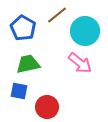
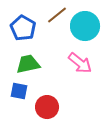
cyan circle: moved 5 px up
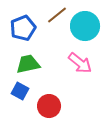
blue pentagon: rotated 20 degrees clockwise
blue square: moved 1 px right; rotated 18 degrees clockwise
red circle: moved 2 px right, 1 px up
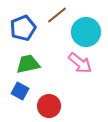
cyan circle: moved 1 px right, 6 px down
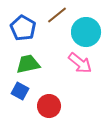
blue pentagon: rotated 20 degrees counterclockwise
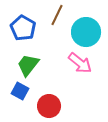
brown line: rotated 25 degrees counterclockwise
green trapezoid: moved 1 px down; rotated 40 degrees counterclockwise
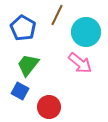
red circle: moved 1 px down
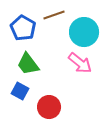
brown line: moved 3 px left; rotated 45 degrees clockwise
cyan circle: moved 2 px left
green trapezoid: moved 1 px up; rotated 75 degrees counterclockwise
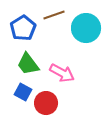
blue pentagon: rotated 10 degrees clockwise
cyan circle: moved 2 px right, 4 px up
pink arrow: moved 18 px left, 10 px down; rotated 10 degrees counterclockwise
blue square: moved 3 px right, 1 px down
red circle: moved 3 px left, 4 px up
